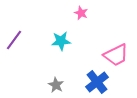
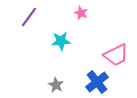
purple line: moved 15 px right, 23 px up
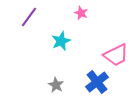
cyan star: rotated 18 degrees counterclockwise
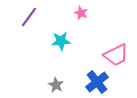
cyan star: rotated 18 degrees clockwise
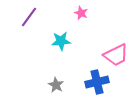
blue cross: rotated 25 degrees clockwise
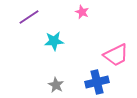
pink star: moved 1 px right, 1 px up
purple line: rotated 20 degrees clockwise
cyan star: moved 7 px left
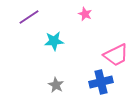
pink star: moved 3 px right, 2 px down
blue cross: moved 4 px right
